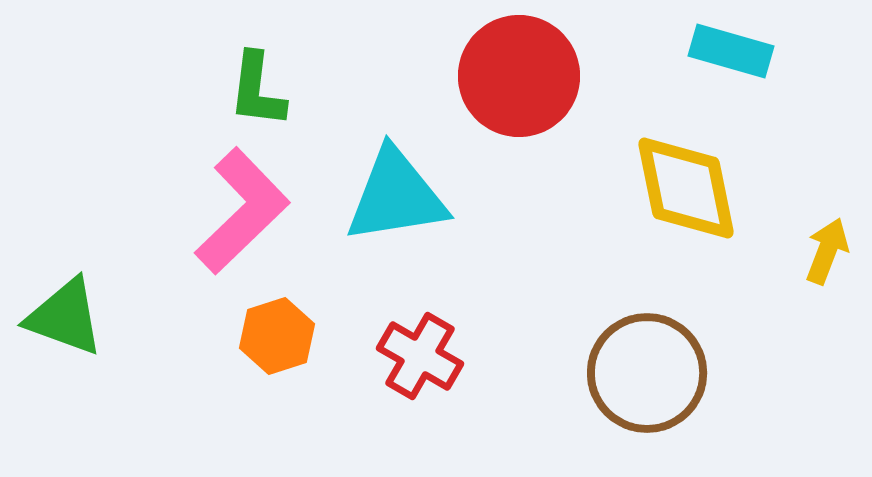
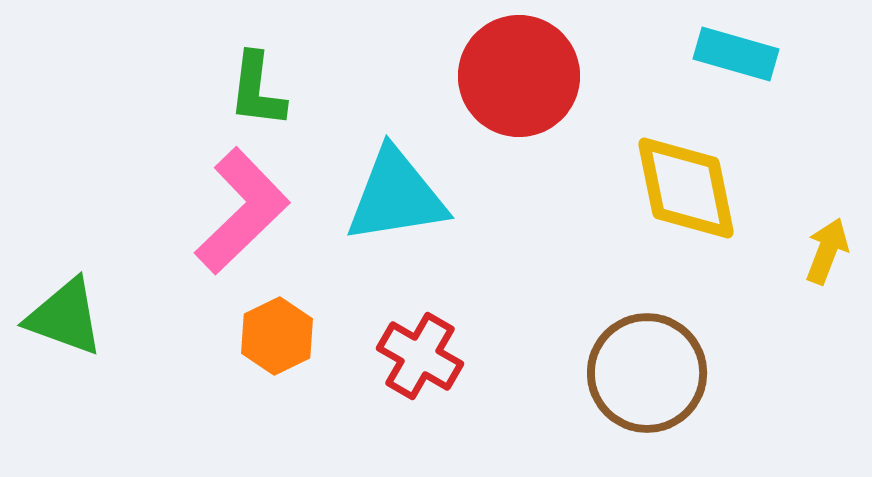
cyan rectangle: moved 5 px right, 3 px down
orange hexagon: rotated 8 degrees counterclockwise
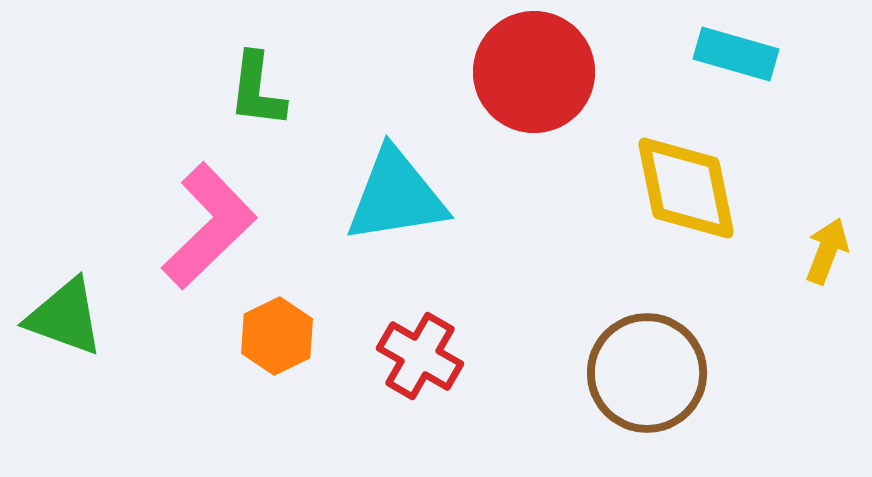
red circle: moved 15 px right, 4 px up
pink L-shape: moved 33 px left, 15 px down
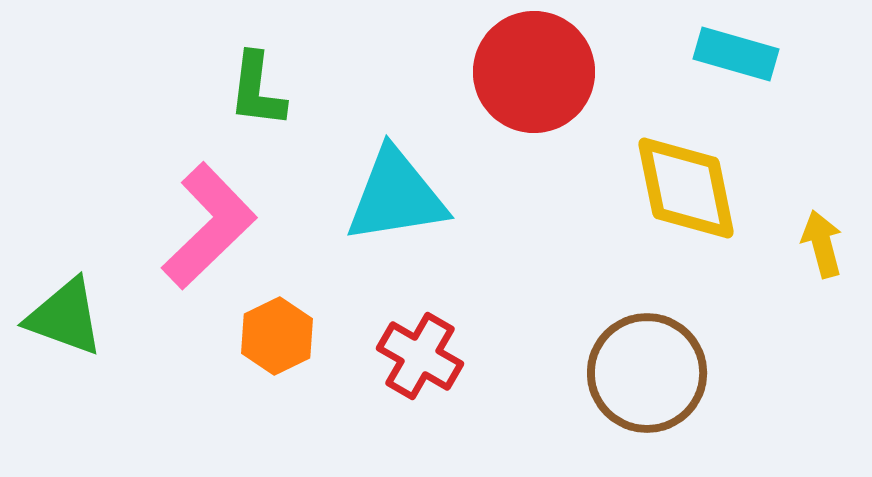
yellow arrow: moved 5 px left, 7 px up; rotated 36 degrees counterclockwise
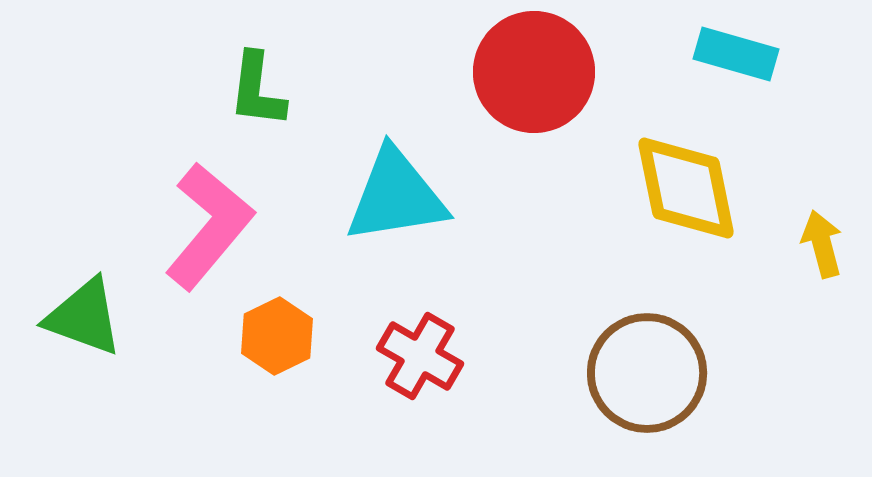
pink L-shape: rotated 6 degrees counterclockwise
green triangle: moved 19 px right
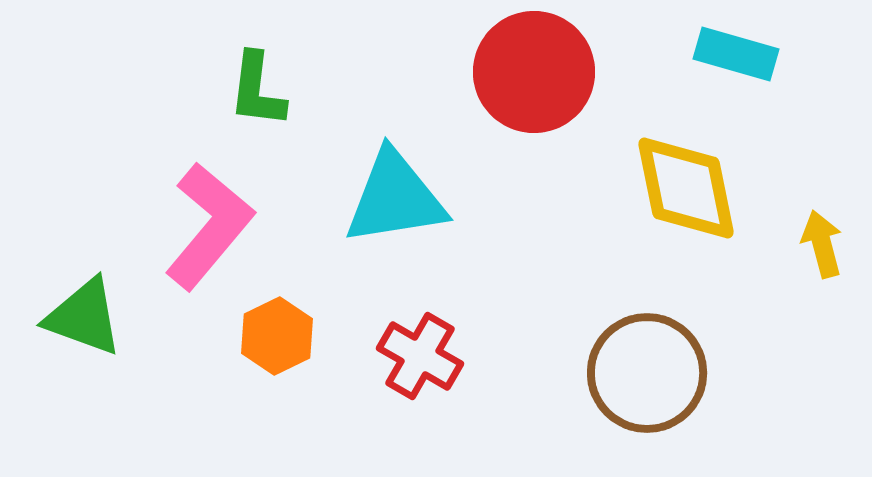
cyan triangle: moved 1 px left, 2 px down
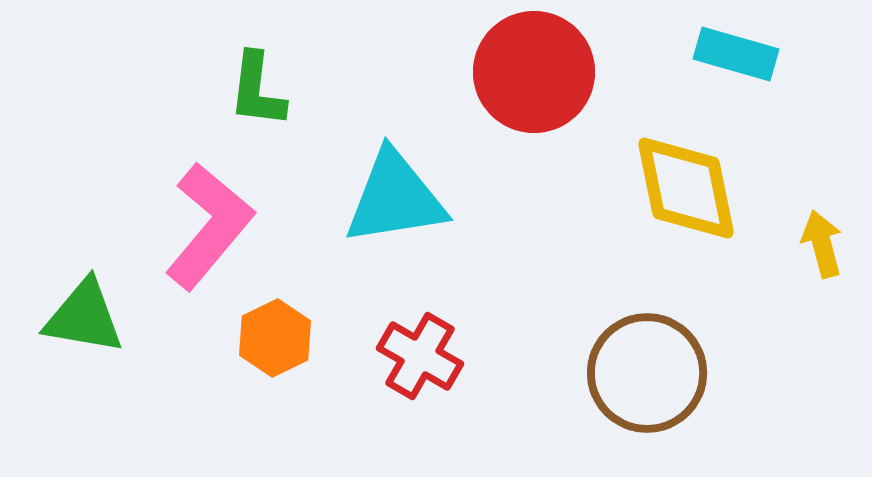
green triangle: rotated 10 degrees counterclockwise
orange hexagon: moved 2 px left, 2 px down
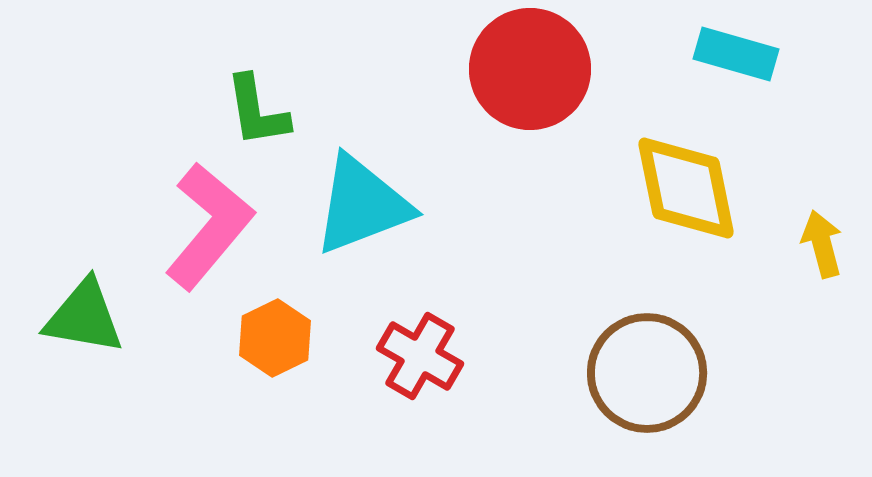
red circle: moved 4 px left, 3 px up
green L-shape: moved 21 px down; rotated 16 degrees counterclockwise
cyan triangle: moved 33 px left, 7 px down; rotated 12 degrees counterclockwise
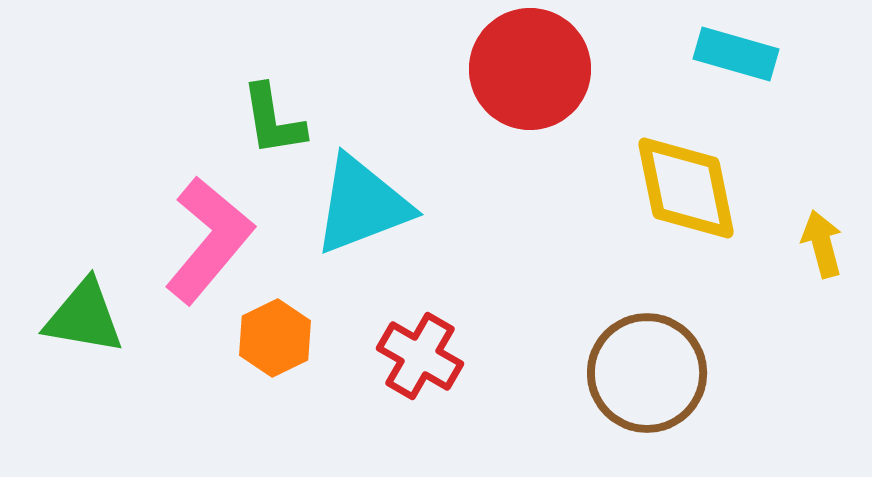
green L-shape: moved 16 px right, 9 px down
pink L-shape: moved 14 px down
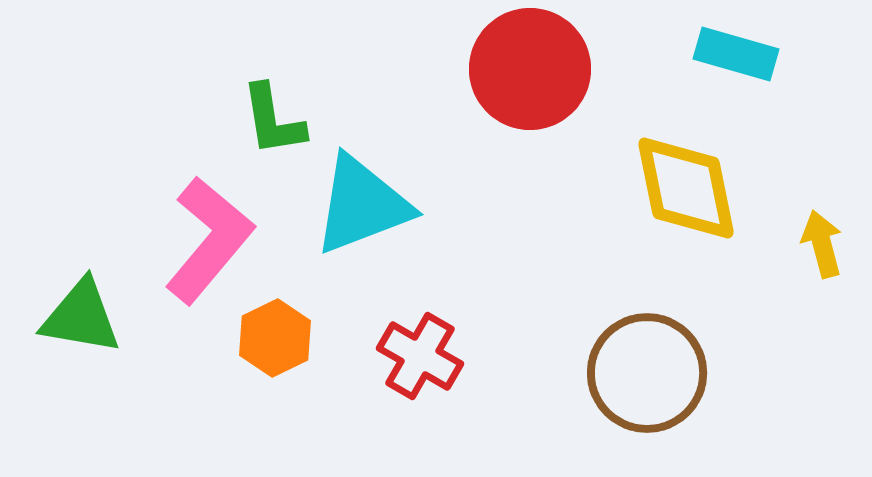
green triangle: moved 3 px left
